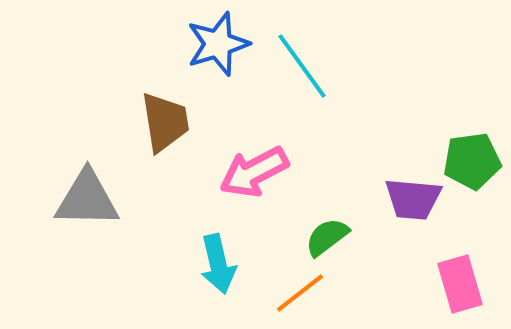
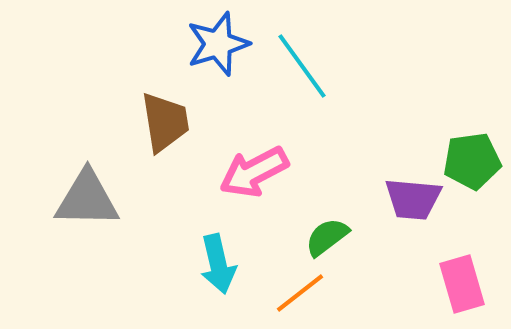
pink rectangle: moved 2 px right
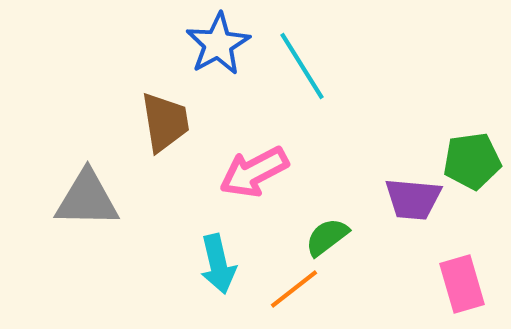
blue star: rotated 12 degrees counterclockwise
cyan line: rotated 4 degrees clockwise
orange line: moved 6 px left, 4 px up
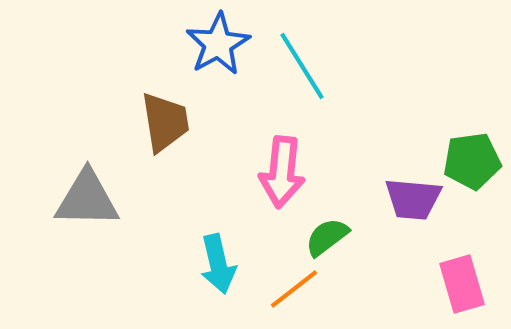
pink arrow: moved 28 px right; rotated 56 degrees counterclockwise
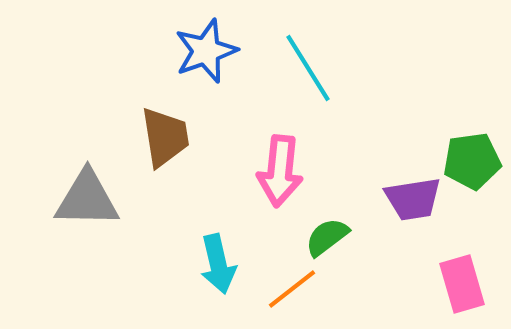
blue star: moved 12 px left, 7 px down; rotated 10 degrees clockwise
cyan line: moved 6 px right, 2 px down
brown trapezoid: moved 15 px down
pink arrow: moved 2 px left, 1 px up
purple trapezoid: rotated 14 degrees counterclockwise
orange line: moved 2 px left
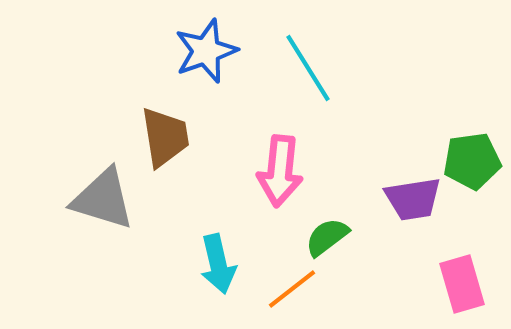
gray triangle: moved 16 px right; rotated 16 degrees clockwise
